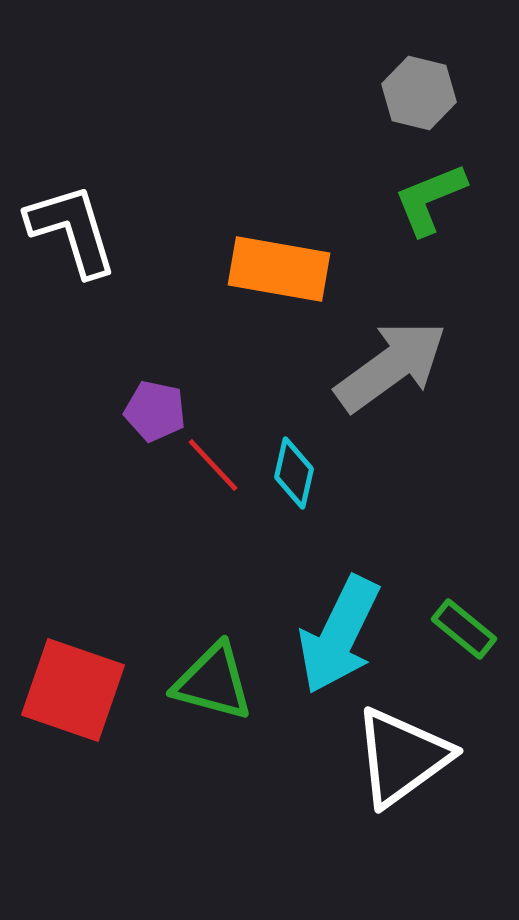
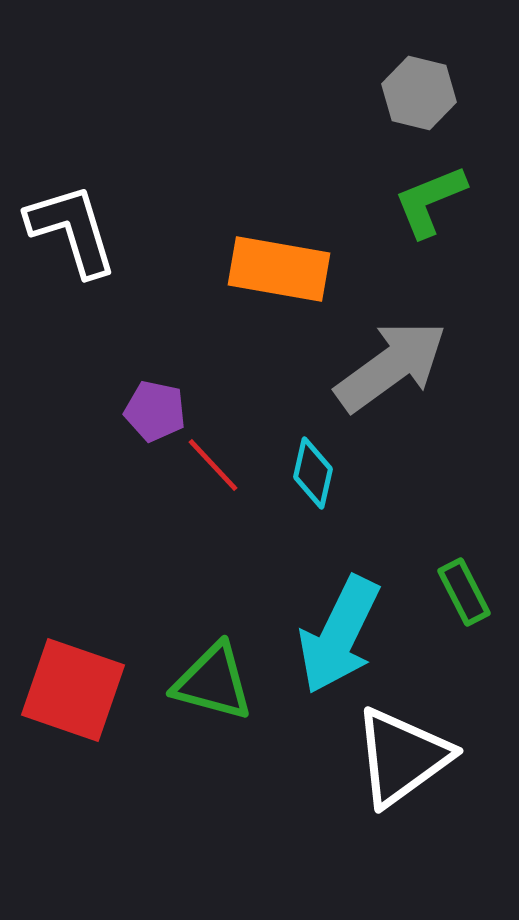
green L-shape: moved 2 px down
cyan diamond: moved 19 px right
green rectangle: moved 37 px up; rotated 24 degrees clockwise
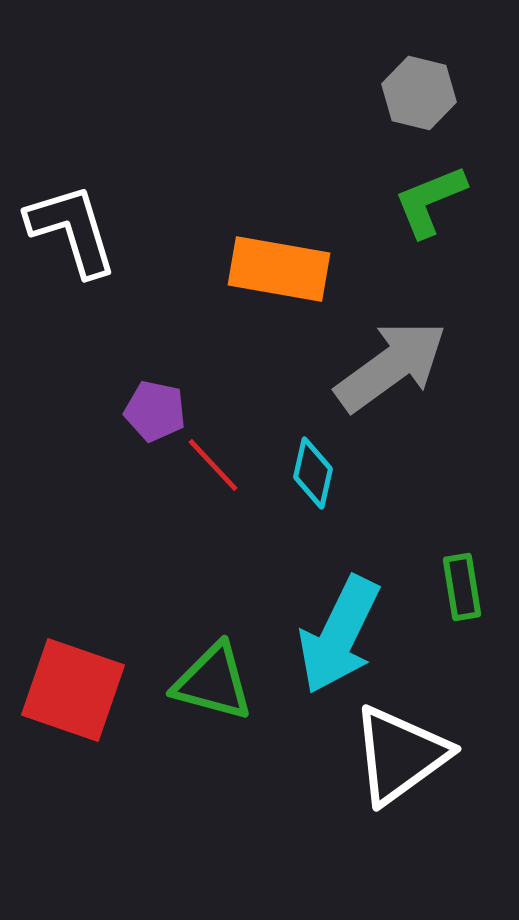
green rectangle: moved 2 px left, 5 px up; rotated 18 degrees clockwise
white triangle: moved 2 px left, 2 px up
